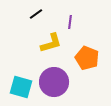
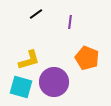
yellow L-shape: moved 22 px left, 17 px down
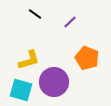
black line: moved 1 px left; rotated 72 degrees clockwise
purple line: rotated 40 degrees clockwise
cyan square: moved 3 px down
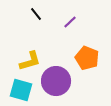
black line: moved 1 px right; rotated 16 degrees clockwise
yellow L-shape: moved 1 px right, 1 px down
purple circle: moved 2 px right, 1 px up
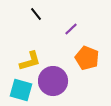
purple line: moved 1 px right, 7 px down
purple circle: moved 3 px left
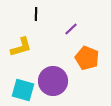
black line: rotated 40 degrees clockwise
yellow L-shape: moved 9 px left, 14 px up
cyan square: moved 2 px right
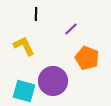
yellow L-shape: moved 3 px right, 1 px up; rotated 100 degrees counterclockwise
cyan square: moved 1 px right, 1 px down
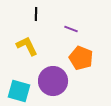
purple line: rotated 64 degrees clockwise
yellow L-shape: moved 3 px right
orange pentagon: moved 6 px left
cyan square: moved 5 px left
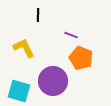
black line: moved 2 px right, 1 px down
purple line: moved 6 px down
yellow L-shape: moved 3 px left, 2 px down
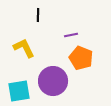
purple line: rotated 32 degrees counterclockwise
cyan square: rotated 25 degrees counterclockwise
